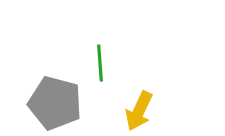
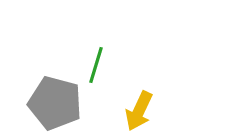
green line: moved 4 px left, 2 px down; rotated 21 degrees clockwise
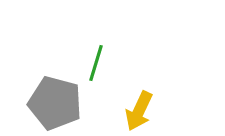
green line: moved 2 px up
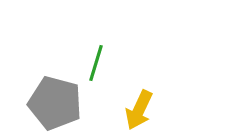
yellow arrow: moved 1 px up
